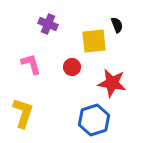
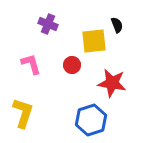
red circle: moved 2 px up
blue hexagon: moved 3 px left
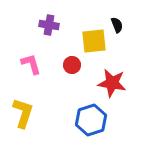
purple cross: moved 1 px right, 1 px down; rotated 12 degrees counterclockwise
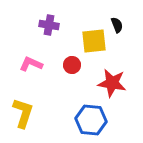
pink L-shape: rotated 50 degrees counterclockwise
blue hexagon: rotated 24 degrees clockwise
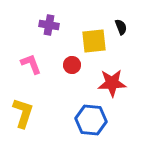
black semicircle: moved 4 px right, 2 px down
pink L-shape: rotated 45 degrees clockwise
red star: rotated 12 degrees counterclockwise
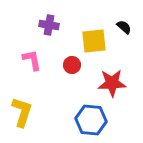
black semicircle: moved 3 px right; rotated 28 degrees counterclockwise
pink L-shape: moved 1 px right, 4 px up; rotated 10 degrees clockwise
yellow L-shape: moved 1 px left, 1 px up
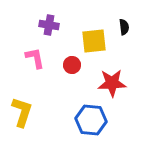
black semicircle: rotated 42 degrees clockwise
pink L-shape: moved 3 px right, 2 px up
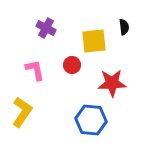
purple cross: moved 3 px left, 3 px down; rotated 18 degrees clockwise
pink L-shape: moved 12 px down
yellow L-shape: rotated 16 degrees clockwise
